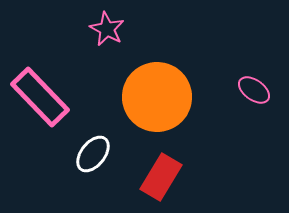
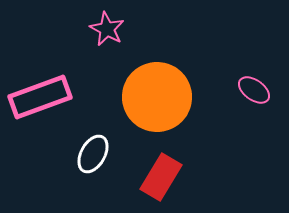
pink rectangle: rotated 66 degrees counterclockwise
white ellipse: rotated 9 degrees counterclockwise
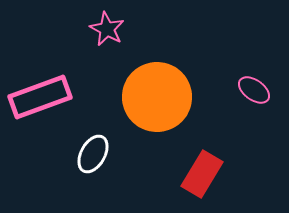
red rectangle: moved 41 px right, 3 px up
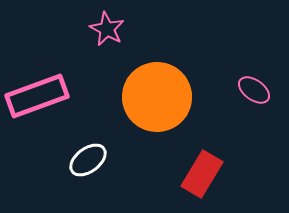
pink rectangle: moved 3 px left, 1 px up
white ellipse: moved 5 px left, 6 px down; rotated 24 degrees clockwise
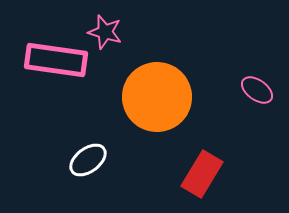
pink star: moved 2 px left, 3 px down; rotated 12 degrees counterclockwise
pink ellipse: moved 3 px right
pink rectangle: moved 19 px right, 36 px up; rotated 28 degrees clockwise
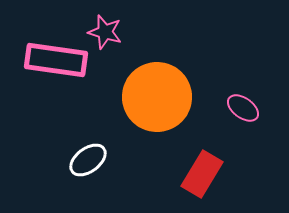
pink ellipse: moved 14 px left, 18 px down
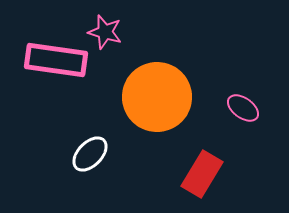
white ellipse: moved 2 px right, 6 px up; rotated 9 degrees counterclockwise
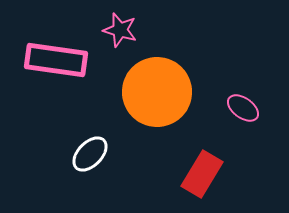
pink star: moved 15 px right, 2 px up
orange circle: moved 5 px up
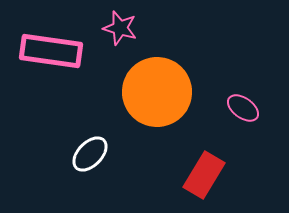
pink star: moved 2 px up
pink rectangle: moved 5 px left, 9 px up
red rectangle: moved 2 px right, 1 px down
